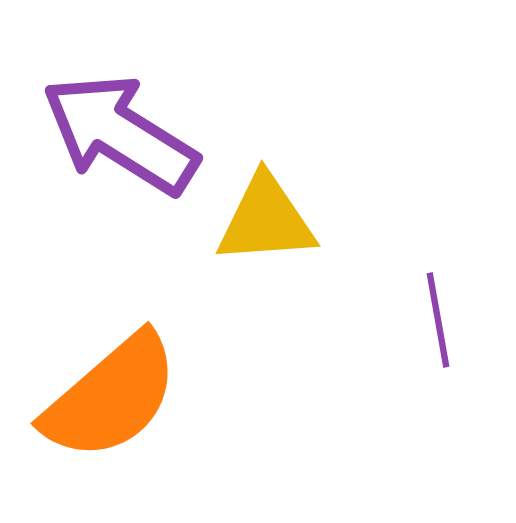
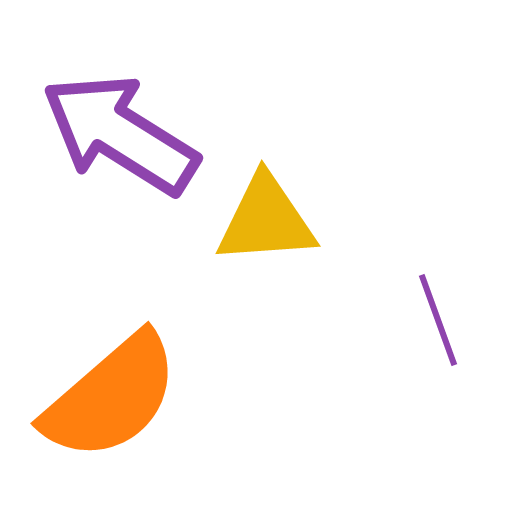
purple line: rotated 10 degrees counterclockwise
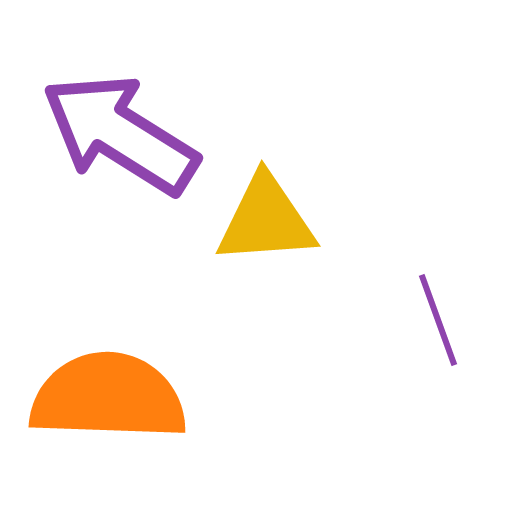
orange semicircle: moved 3 px left; rotated 137 degrees counterclockwise
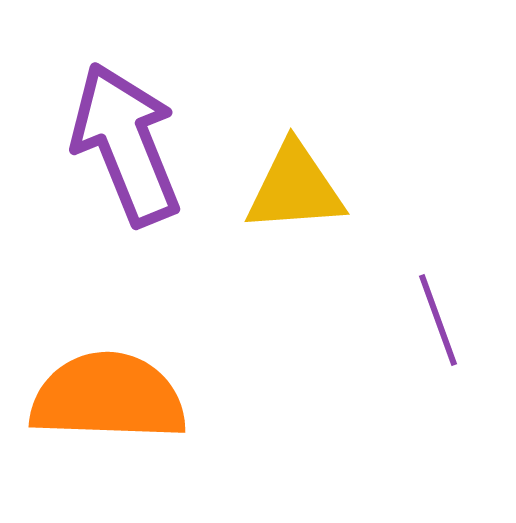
purple arrow: moved 6 px right, 10 px down; rotated 36 degrees clockwise
yellow triangle: moved 29 px right, 32 px up
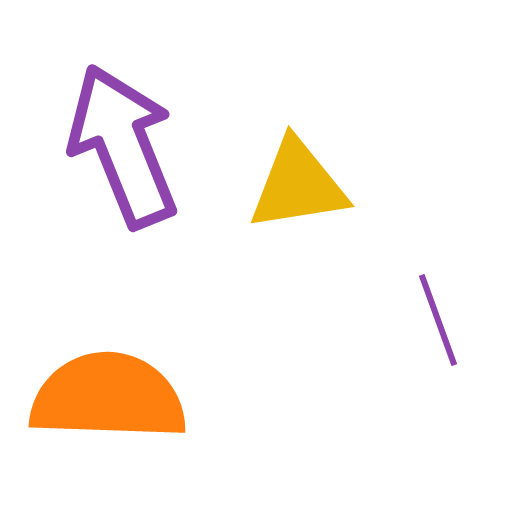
purple arrow: moved 3 px left, 2 px down
yellow triangle: moved 3 px right, 3 px up; rotated 5 degrees counterclockwise
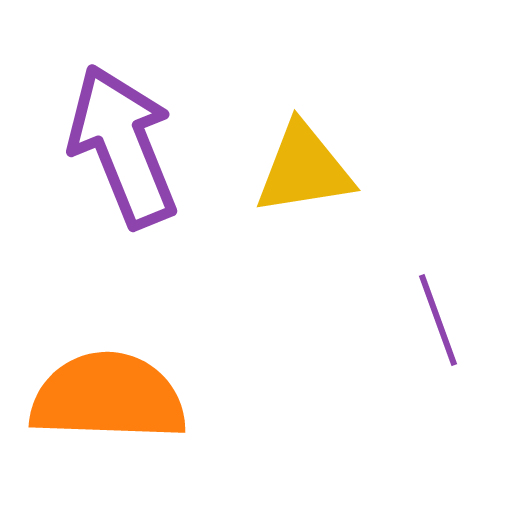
yellow triangle: moved 6 px right, 16 px up
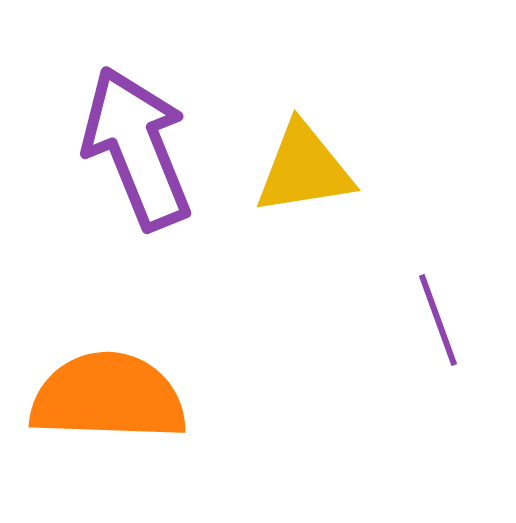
purple arrow: moved 14 px right, 2 px down
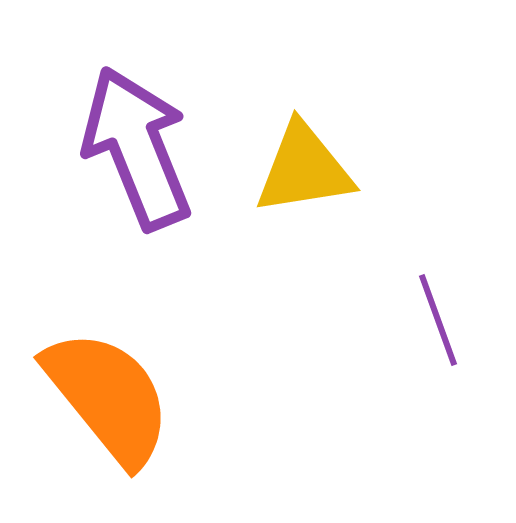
orange semicircle: rotated 49 degrees clockwise
